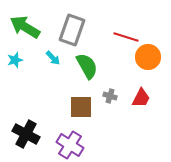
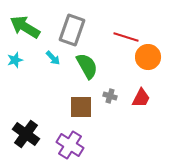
black cross: rotated 8 degrees clockwise
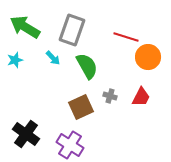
red trapezoid: moved 1 px up
brown square: rotated 25 degrees counterclockwise
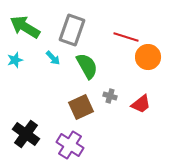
red trapezoid: moved 7 px down; rotated 25 degrees clockwise
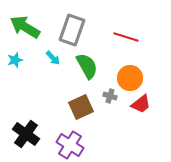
orange circle: moved 18 px left, 21 px down
